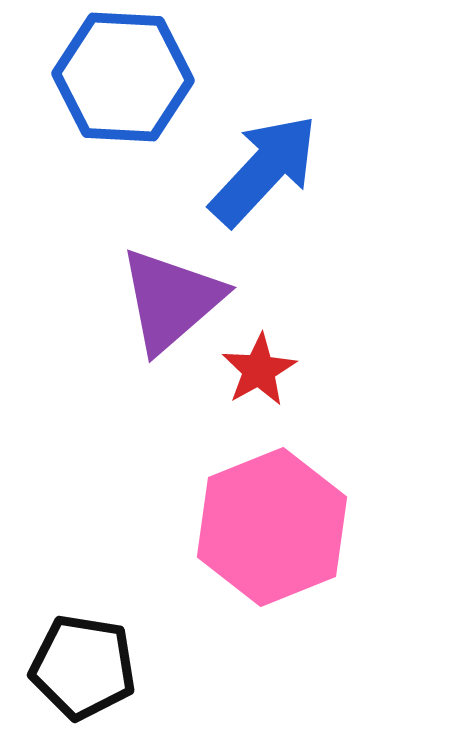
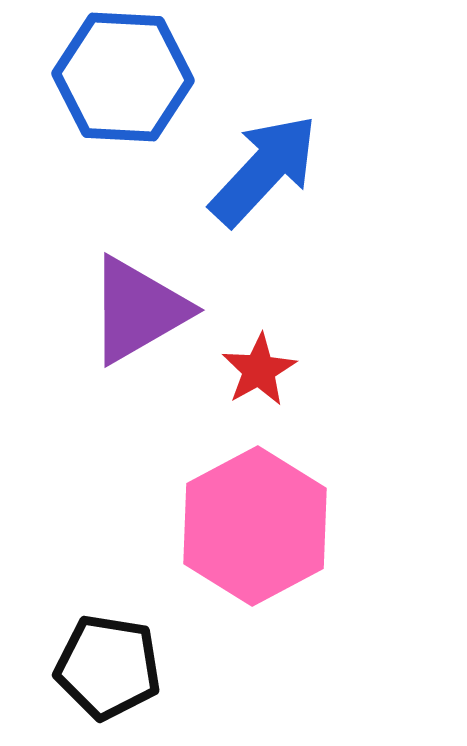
purple triangle: moved 33 px left, 10 px down; rotated 11 degrees clockwise
pink hexagon: moved 17 px left, 1 px up; rotated 6 degrees counterclockwise
black pentagon: moved 25 px right
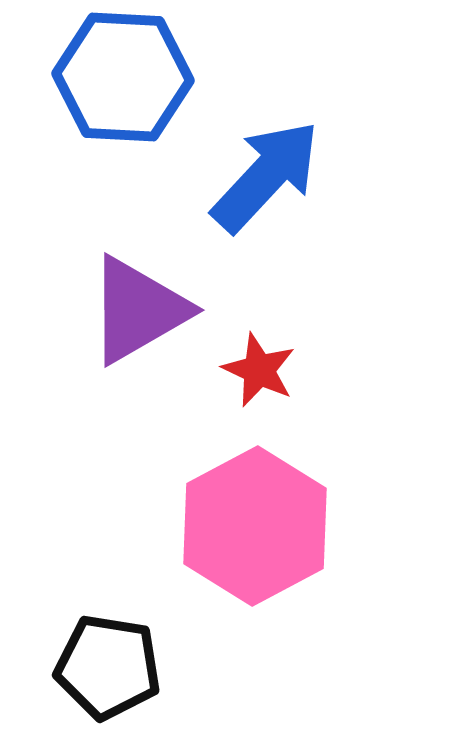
blue arrow: moved 2 px right, 6 px down
red star: rotated 18 degrees counterclockwise
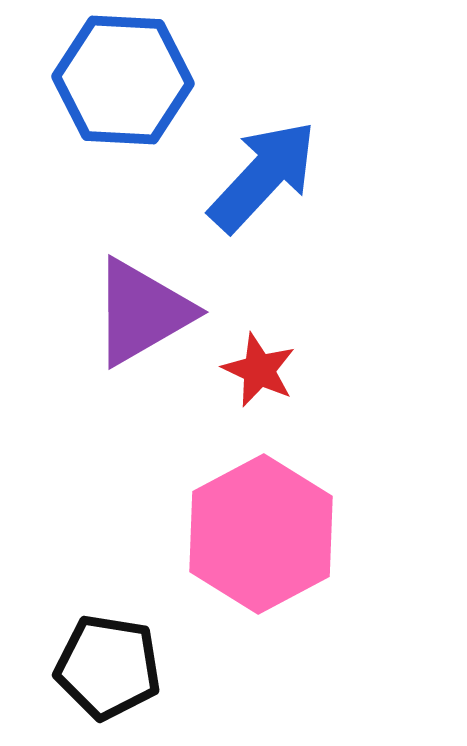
blue hexagon: moved 3 px down
blue arrow: moved 3 px left
purple triangle: moved 4 px right, 2 px down
pink hexagon: moved 6 px right, 8 px down
